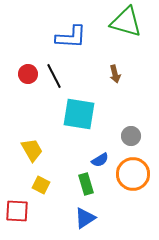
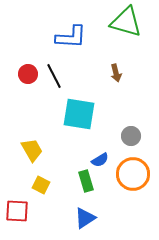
brown arrow: moved 1 px right, 1 px up
green rectangle: moved 3 px up
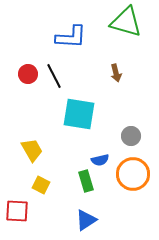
blue semicircle: rotated 18 degrees clockwise
blue triangle: moved 1 px right, 2 px down
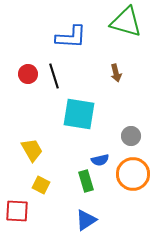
black line: rotated 10 degrees clockwise
